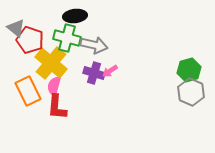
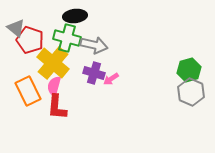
yellow cross: moved 2 px right
pink arrow: moved 1 px right, 8 px down
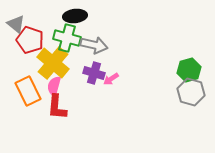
gray triangle: moved 4 px up
gray hexagon: rotated 8 degrees counterclockwise
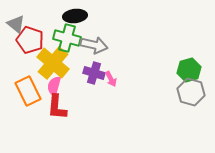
pink arrow: rotated 84 degrees counterclockwise
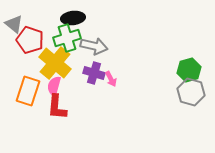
black ellipse: moved 2 px left, 2 px down
gray triangle: moved 2 px left
green cross: rotated 32 degrees counterclockwise
gray arrow: moved 1 px down
yellow cross: moved 2 px right
orange rectangle: rotated 44 degrees clockwise
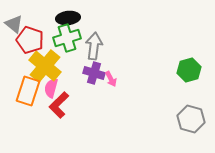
black ellipse: moved 5 px left
gray arrow: rotated 96 degrees counterclockwise
yellow cross: moved 10 px left, 3 px down
pink semicircle: moved 3 px left, 2 px down
gray hexagon: moved 27 px down
red L-shape: moved 2 px right, 2 px up; rotated 40 degrees clockwise
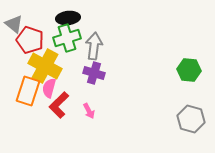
yellow cross: rotated 12 degrees counterclockwise
green hexagon: rotated 20 degrees clockwise
pink arrow: moved 22 px left, 32 px down
pink semicircle: moved 2 px left
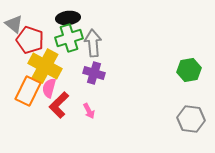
green cross: moved 2 px right
gray arrow: moved 1 px left, 3 px up; rotated 12 degrees counterclockwise
green hexagon: rotated 15 degrees counterclockwise
orange rectangle: rotated 8 degrees clockwise
gray hexagon: rotated 8 degrees counterclockwise
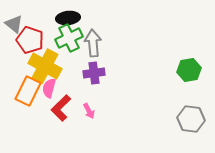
green cross: rotated 8 degrees counterclockwise
purple cross: rotated 25 degrees counterclockwise
red L-shape: moved 2 px right, 3 px down
